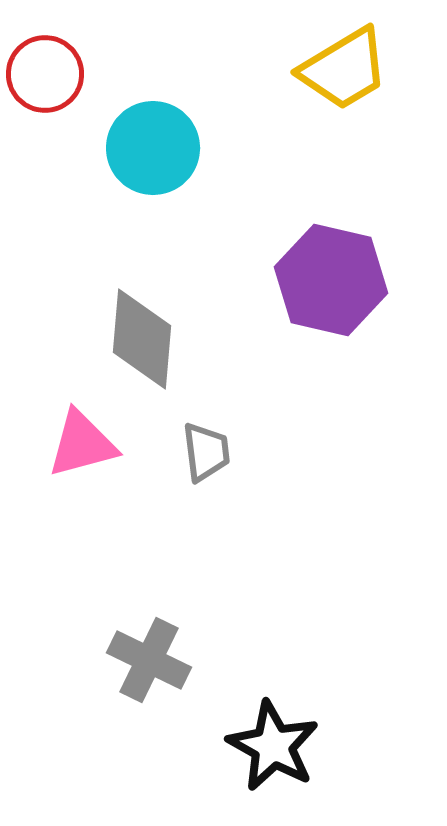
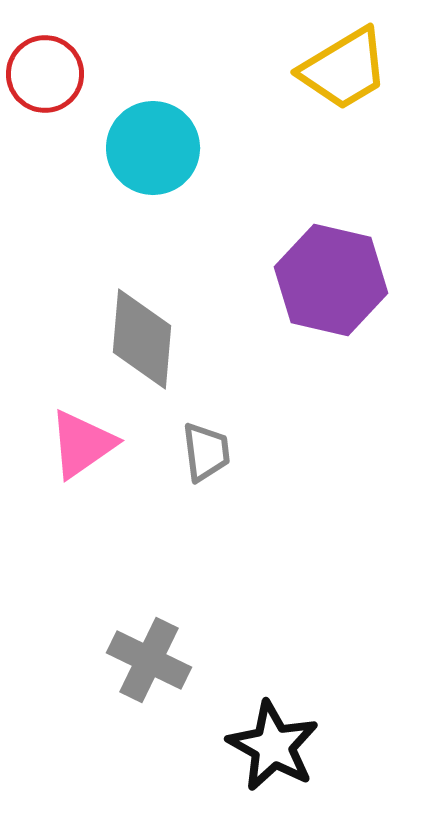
pink triangle: rotated 20 degrees counterclockwise
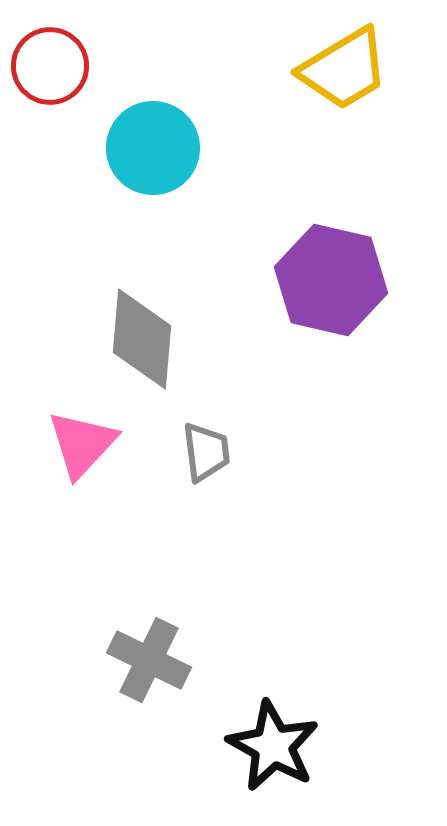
red circle: moved 5 px right, 8 px up
pink triangle: rotated 12 degrees counterclockwise
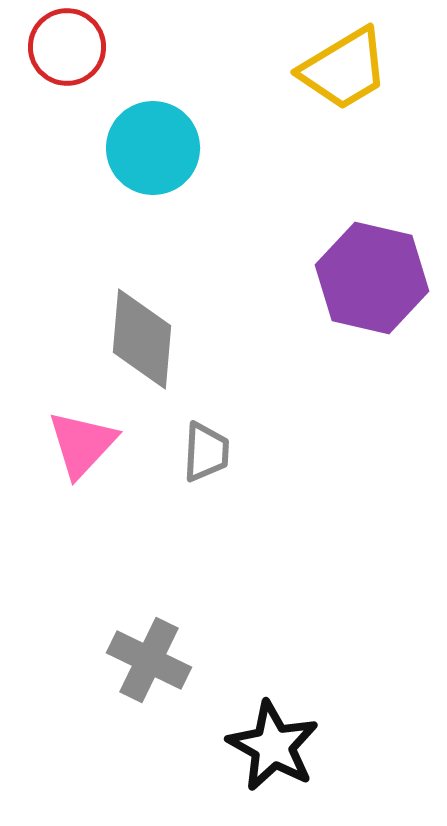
red circle: moved 17 px right, 19 px up
purple hexagon: moved 41 px right, 2 px up
gray trapezoid: rotated 10 degrees clockwise
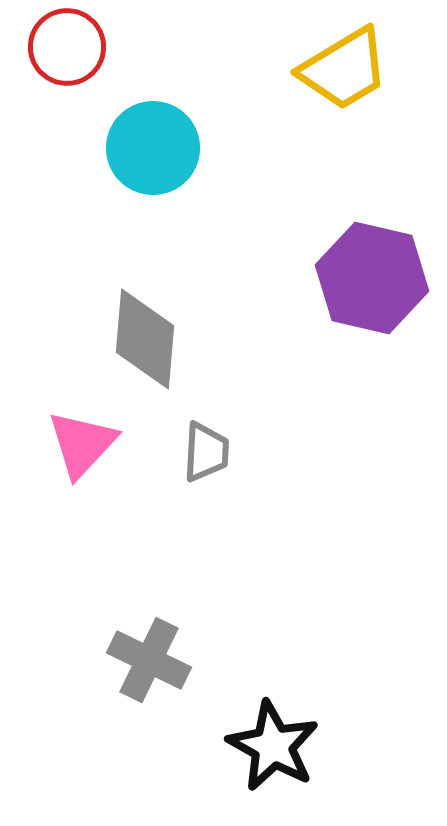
gray diamond: moved 3 px right
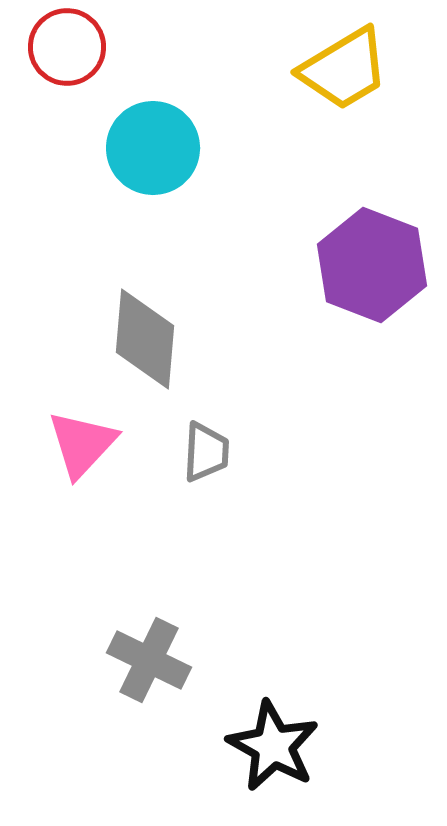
purple hexagon: moved 13 px up; rotated 8 degrees clockwise
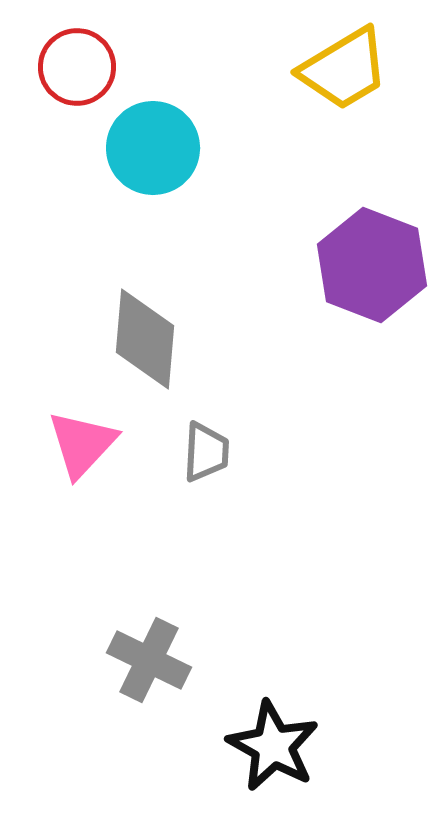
red circle: moved 10 px right, 20 px down
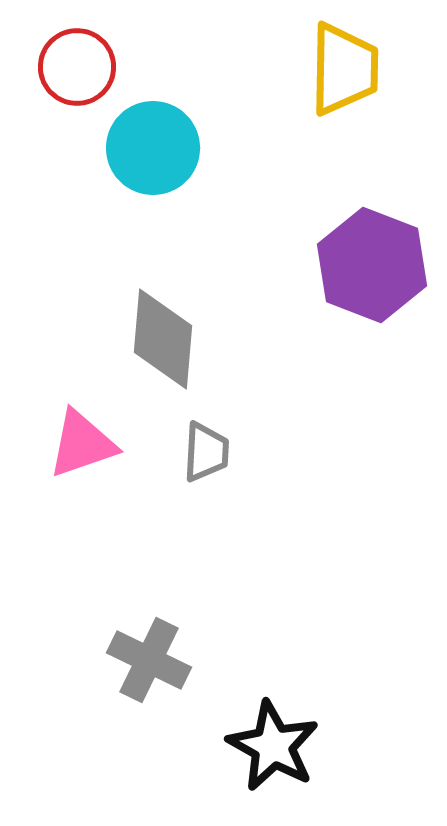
yellow trapezoid: rotated 58 degrees counterclockwise
gray diamond: moved 18 px right
pink triangle: rotated 28 degrees clockwise
